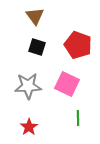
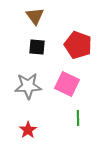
black square: rotated 12 degrees counterclockwise
red star: moved 1 px left, 3 px down
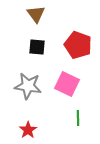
brown triangle: moved 1 px right, 2 px up
gray star: rotated 12 degrees clockwise
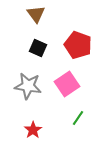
black square: moved 1 px right, 1 px down; rotated 18 degrees clockwise
pink square: rotated 30 degrees clockwise
green line: rotated 35 degrees clockwise
red star: moved 5 px right
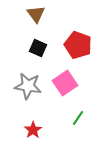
pink square: moved 2 px left, 1 px up
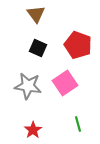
green line: moved 6 px down; rotated 49 degrees counterclockwise
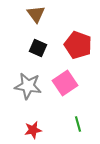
red star: rotated 24 degrees clockwise
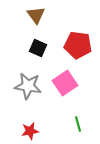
brown triangle: moved 1 px down
red pentagon: rotated 12 degrees counterclockwise
red star: moved 3 px left, 1 px down
